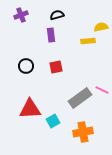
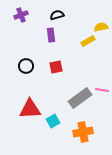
yellow rectangle: rotated 24 degrees counterclockwise
pink line: rotated 16 degrees counterclockwise
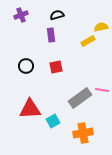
orange cross: moved 1 px down
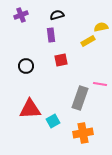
red square: moved 5 px right, 7 px up
pink line: moved 2 px left, 6 px up
gray rectangle: rotated 35 degrees counterclockwise
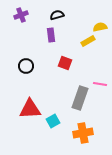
yellow semicircle: moved 1 px left
red square: moved 4 px right, 3 px down; rotated 32 degrees clockwise
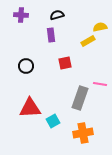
purple cross: rotated 24 degrees clockwise
red square: rotated 32 degrees counterclockwise
red triangle: moved 1 px up
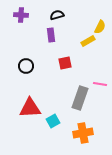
yellow semicircle: rotated 128 degrees clockwise
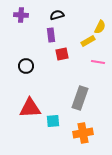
red square: moved 3 px left, 9 px up
pink line: moved 2 px left, 22 px up
cyan square: rotated 24 degrees clockwise
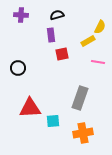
black circle: moved 8 px left, 2 px down
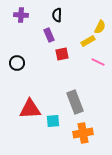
black semicircle: rotated 72 degrees counterclockwise
purple rectangle: moved 2 px left; rotated 16 degrees counterclockwise
pink line: rotated 16 degrees clockwise
black circle: moved 1 px left, 5 px up
gray rectangle: moved 5 px left, 4 px down; rotated 40 degrees counterclockwise
red triangle: moved 1 px down
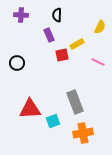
yellow rectangle: moved 11 px left, 3 px down
red square: moved 1 px down
cyan square: rotated 16 degrees counterclockwise
